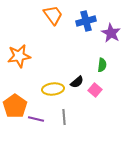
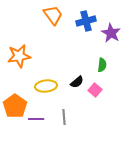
yellow ellipse: moved 7 px left, 3 px up
purple line: rotated 14 degrees counterclockwise
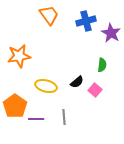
orange trapezoid: moved 4 px left
yellow ellipse: rotated 20 degrees clockwise
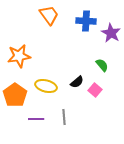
blue cross: rotated 18 degrees clockwise
green semicircle: rotated 48 degrees counterclockwise
orange pentagon: moved 11 px up
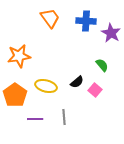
orange trapezoid: moved 1 px right, 3 px down
purple line: moved 1 px left
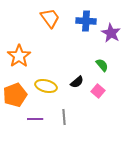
orange star: rotated 25 degrees counterclockwise
pink square: moved 3 px right, 1 px down
orange pentagon: rotated 15 degrees clockwise
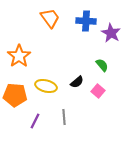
orange pentagon: rotated 25 degrees clockwise
purple line: moved 2 px down; rotated 63 degrees counterclockwise
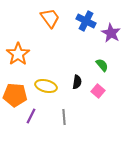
blue cross: rotated 24 degrees clockwise
orange star: moved 1 px left, 2 px up
black semicircle: rotated 40 degrees counterclockwise
purple line: moved 4 px left, 5 px up
